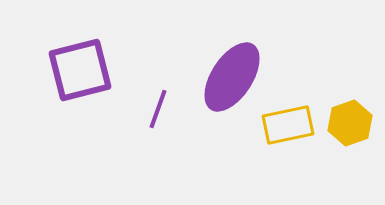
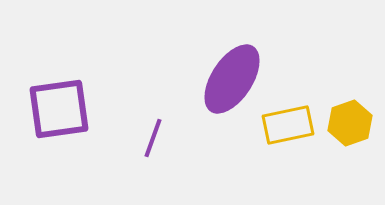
purple square: moved 21 px left, 39 px down; rotated 6 degrees clockwise
purple ellipse: moved 2 px down
purple line: moved 5 px left, 29 px down
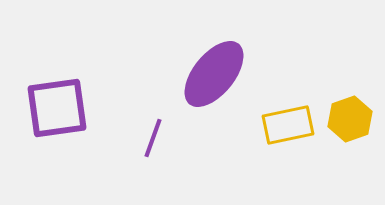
purple ellipse: moved 18 px left, 5 px up; rotated 6 degrees clockwise
purple square: moved 2 px left, 1 px up
yellow hexagon: moved 4 px up
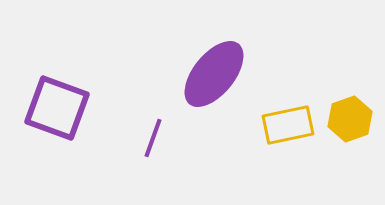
purple square: rotated 28 degrees clockwise
